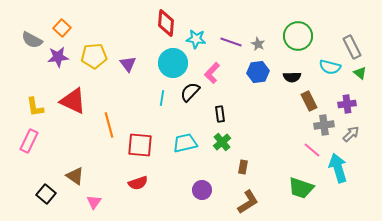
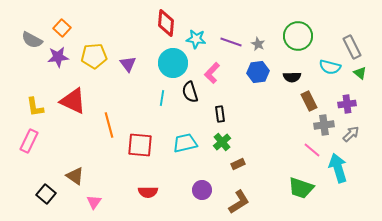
black semicircle at (190, 92): rotated 60 degrees counterclockwise
brown rectangle at (243, 167): moved 5 px left, 3 px up; rotated 56 degrees clockwise
red semicircle at (138, 183): moved 10 px right, 9 px down; rotated 18 degrees clockwise
brown L-shape at (248, 202): moved 9 px left
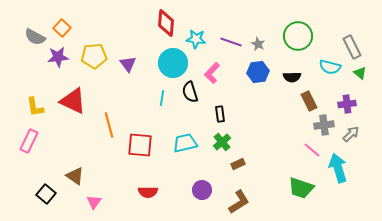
gray semicircle at (32, 40): moved 3 px right, 3 px up
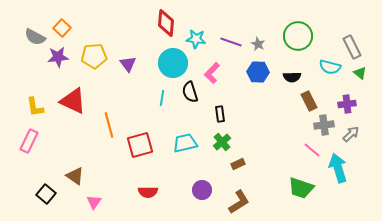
blue hexagon at (258, 72): rotated 10 degrees clockwise
red square at (140, 145): rotated 20 degrees counterclockwise
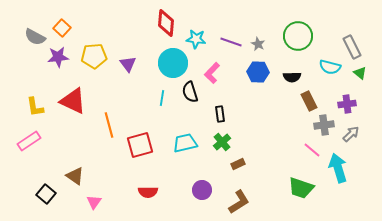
pink rectangle at (29, 141): rotated 30 degrees clockwise
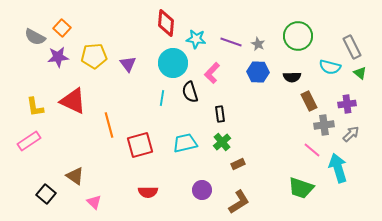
pink triangle at (94, 202): rotated 21 degrees counterclockwise
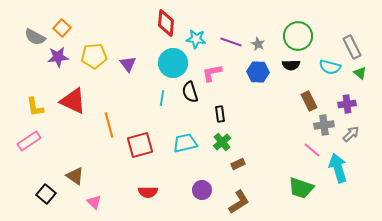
pink L-shape at (212, 73): rotated 35 degrees clockwise
black semicircle at (292, 77): moved 1 px left, 12 px up
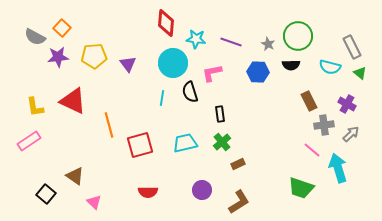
gray star at (258, 44): moved 10 px right
purple cross at (347, 104): rotated 36 degrees clockwise
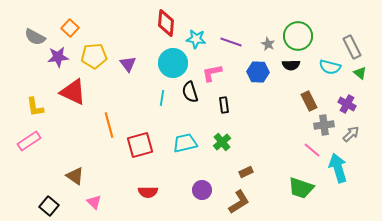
orange square at (62, 28): moved 8 px right
red triangle at (73, 101): moved 9 px up
black rectangle at (220, 114): moved 4 px right, 9 px up
brown rectangle at (238, 164): moved 8 px right, 8 px down
black square at (46, 194): moved 3 px right, 12 px down
